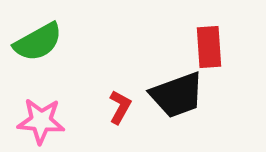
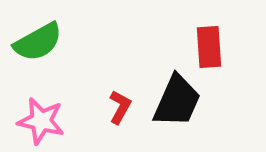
black trapezoid: moved 6 px down; rotated 46 degrees counterclockwise
pink star: rotated 9 degrees clockwise
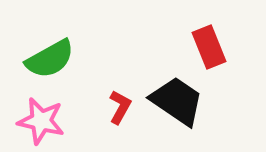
green semicircle: moved 12 px right, 17 px down
red rectangle: rotated 18 degrees counterclockwise
black trapezoid: rotated 80 degrees counterclockwise
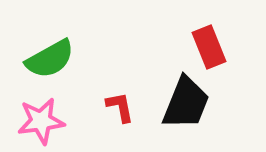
black trapezoid: moved 9 px right, 2 px down; rotated 78 degrees clockwise
red L-shape: rotated 40 degrees counterclockwise
pink star: rotated 21 degrees counterclockwise
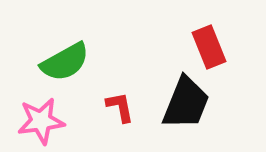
green semicircle: moved 15 px right, 3 px down
